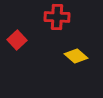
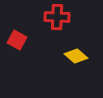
red square: rotated 18 degrees counterclockwise
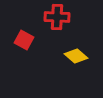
red square: moved 7 px right
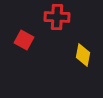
yellow diamond: moved 7 px right, 1 px up; rotated 60 degrees clockwise
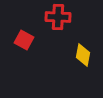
red cross: moved 1 px right
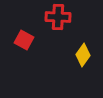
yellow diamond: rotated 25 degrees clockwise
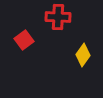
red square: rotated 24 degrees clockwise
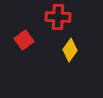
yellow diamond: moved 13 px left, 5 px up
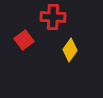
red cross: moved 5 px left
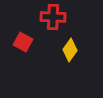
red square: moved 1 px left, 2 px down; rotated 24 degrees counterclockwise
